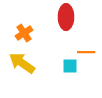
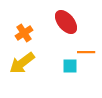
red ellipse: moved 5 px down; rotated 40 degrees counterclockwise
yellow arrow: rotated 72 degrees counterclockwise
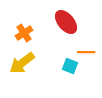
cyan square: rotated 21 degrees clockwise
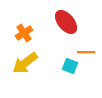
yellow arrow: moved 3 px right
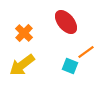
orange cross: rotated 12 degrees counterclockwise
orange line: rotated 36 degrees counterclockwise
yellow arrow: moved 3 px left, 2 px down
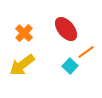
red ellipse: moved 7 px down
cyan square: rotated 21 degrees clockwise
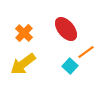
yellow arrow: moved 1 px right, 1 px up
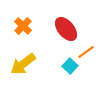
orange cross: moved 1 px left, 7 px up
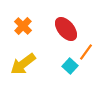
orange line: rotated 18 degrees counterclockwise
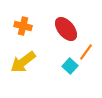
orange cross: rotated 30 degrees counterclockwise
yellow arrow: moved 2 px up
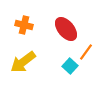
orange cross: moved 1 px right, 1 px up
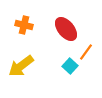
yellow arrow: moved 2 px left, 4 px down
